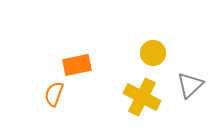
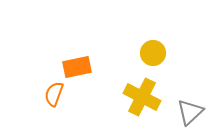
orange rectangle: moved 2 px down
gray triangle: moved 27 px down
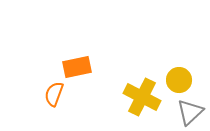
yellow circle: moved 26 px right, 27 px down
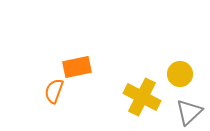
yellow circle: moved 1 px right, 6 px up
orange semicircle: moved 3 px up
gray triangle: moved 1 px left
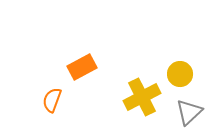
orange rectangle: moved 5 px right; rotated 16 degrees counterclockwise
orange semicircle: moved 2 px left, 9 px down
yellow cross: rotated 36 degrees clockwise
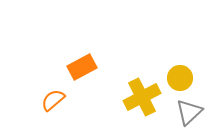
yellow circle: moved 4 px down
orange semicircle: moved 1 px right; rotated 30 degrees clockwise
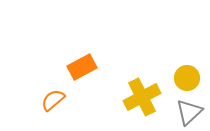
yellow circle: moved 7 px right
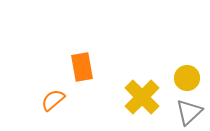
orange rectangle: rotated 72 degrees counterclockwise
yellow cross: rotated 18 degrees counterclockwise
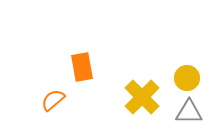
gray triangle: rotated 44 degrees clockwise
